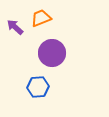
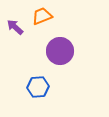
orange trapezoid: moved 1 px right, 2 px up
purple circle: moved 8 px right, 2 px up
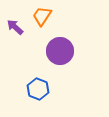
orange trapezoid: rotated 35 degrees counterclockwise
blue hexagon: moved 2 px down; rotated 25 degrees clockwise
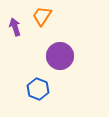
purple arrow: rotated 30 degrees clockwise
purple circle: moved 5 px down
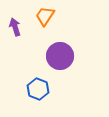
orange trapezoid: moved 3 px right
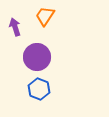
purple circle: moved 23 px left, 1 px down
blue hexagon: moved 1 px right
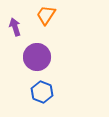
orange trapezoid: moved 1 px right, 1 px up
blue hexagon: moved 3 px right, 3 px down
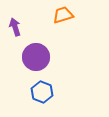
orange trapezoid: moved 17 px right; rotated 40 degrees clockwise
purple circle: moved 1 px left
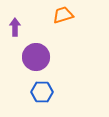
purple arrow: rotated 18 degrees clockwise
blue hexagon: rotated 20 degrees counterclockwise
